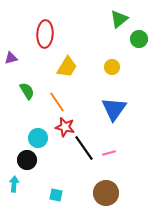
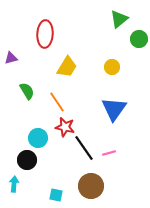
brown circle: moved 15 px left, 7 px up
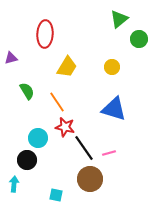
blue triangle: rotated 48 degrees counterclockwise
brown circle: moved 1 px left, 7 px up
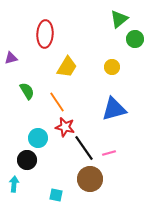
green circle: moved 4 px left
blue triangle: rotated 32 degrees counterclockwise
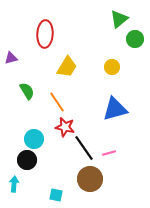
blue triangle: moved 1 px right
cyan circle: moved 4 px left, 1 px down
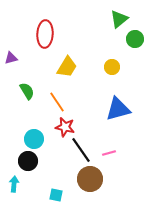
blue triangle: moved 3 px right
black line: moved 3 px left, 2 px down
black circle: moved 1 px right, 1 px down
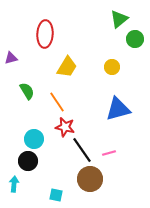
black line: moved 1 px right
